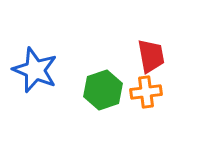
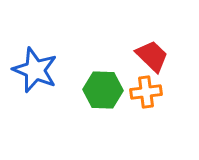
red trapezoid: moved 1 px right; rotated 36 degrees counterclockwise
green hexagon: rotated 21 degrees clockwise
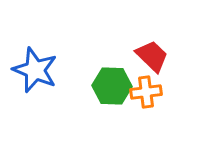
green hexagon: moved 9 px right, 4 px up
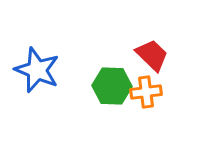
red trapezoid: moved 1 px up
blue star: moved 2 px right
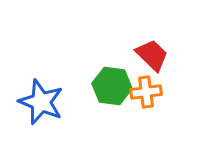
blue star: moved 4 px right, 32 px down
green hexagon: rotated 6 degrees clockwise
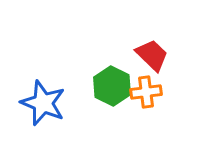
green hexagon: rotated 18 degrees clockwise
blue star: moved 2 px right, 1 px down
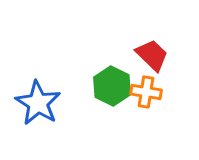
orange cross: rotated 16 degrees clockwise
blue star: moved 5 px left; rotated 9 degrees clockwise
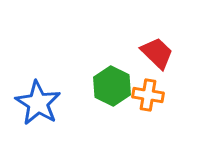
red trapezoid: moved 5 px right, 2 px up
orange cross: moved 2 px right, 3 px down
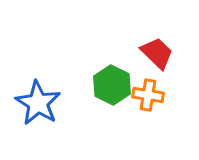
green hexagon: moved 1 px up
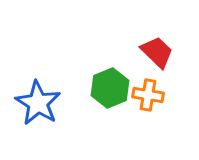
red trapezoid: moved 1 px up
green hexagon: moved 2 px left, 3 px down; rotated 12 degrees clockwise
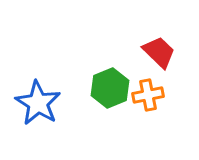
red trapezoid: moved 2 px right
orange cross: rotated 20 degrees counterclockwise
